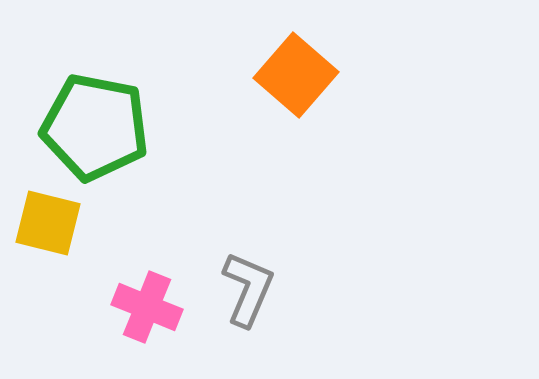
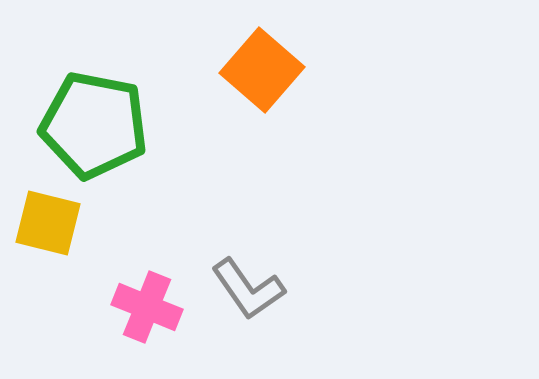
orange square: moved 34 px left, 5 px up
green pentagon: moved 1 px left, 2 px up
gray L-shape: rotated 122 degrees clockwise
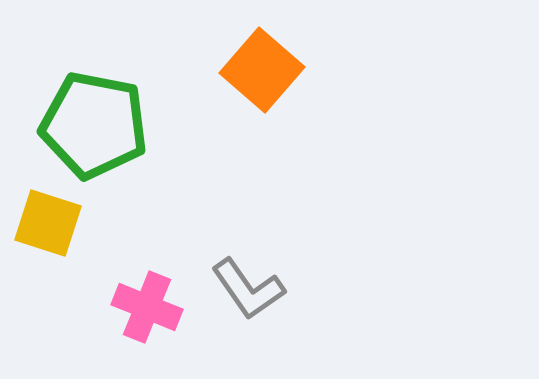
yellow square: rotated 4 degrees clockwise
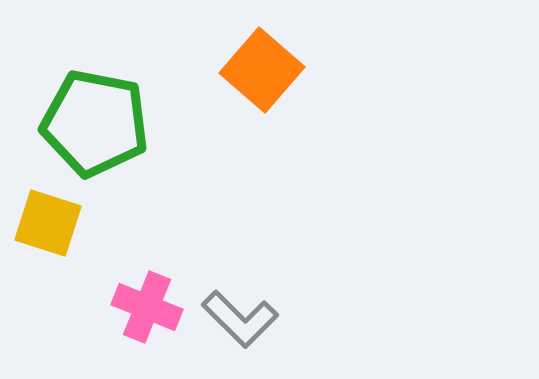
green pentagon: moved 1 px right, 2 px up
gray L-shape: moved 8 px left, 30 px down; rotated 10 degrees counterclockwise
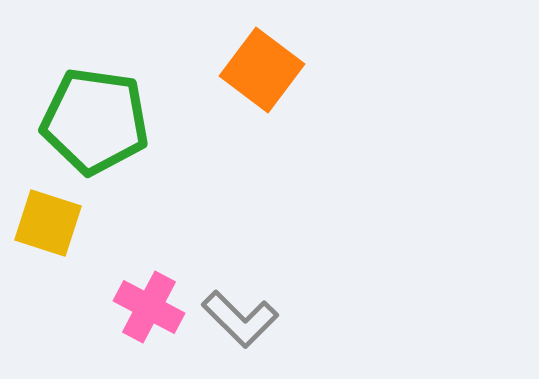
orange square: rotated 4 degrees counterclockwise
green pentagon: moved 2 px up; rotated 3 degrees counterclockwise
pink cross: moved 2 px right; rotated 6 degrees clockwise
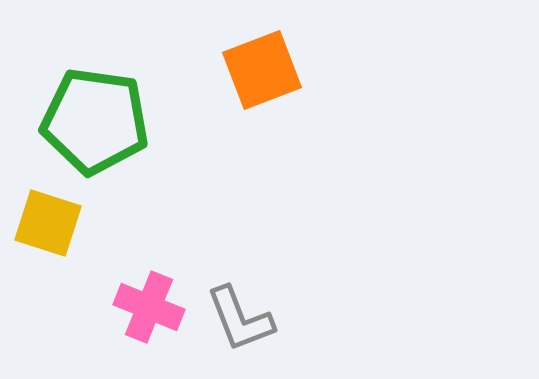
orange square: rotated 32 degrees clockwise
pink cross: rotated 6 degrees counterclockwise
gray L-shape: rotated 24 degrees clockwise
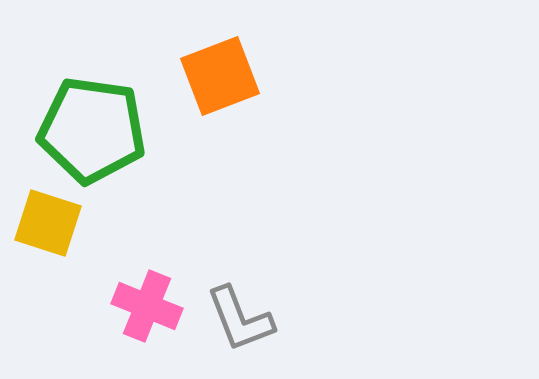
orange square: moved 42 px left, 6 px down
green pentagon: moved 3 px left, 9 px down
pink cross: moved 2 px left, 1 px up
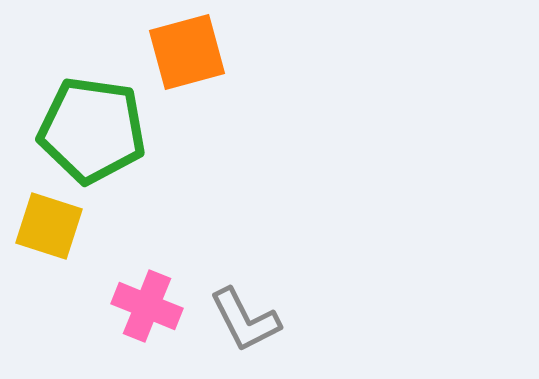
orange square: moved 33 px left, 24 px up; rotated 6 degrees clockwise
yellow square: moved 1 px right, 3 px down
gray L-shape: moved 5 px right, 1 px down; rotated 6 degrees counterclockwise
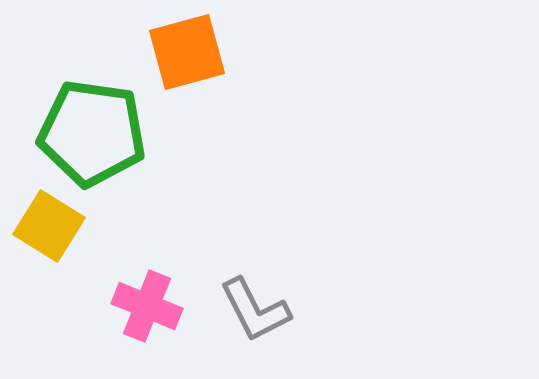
green pentagon: moved 3 px down
yellow square: rotated 14 degrees clockwise
gray L-shape: moved 10 px right, 10 px up
